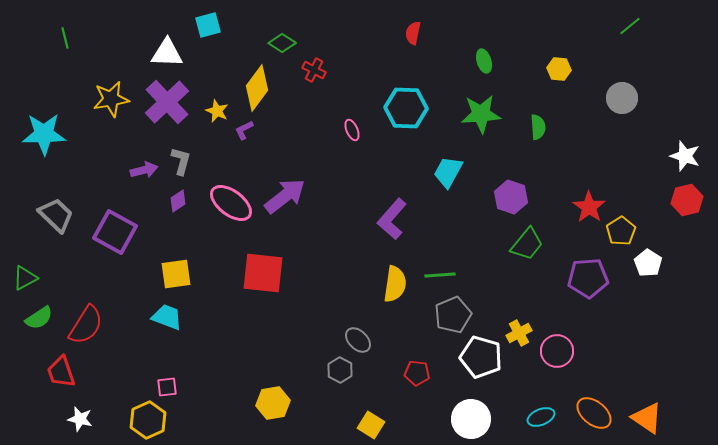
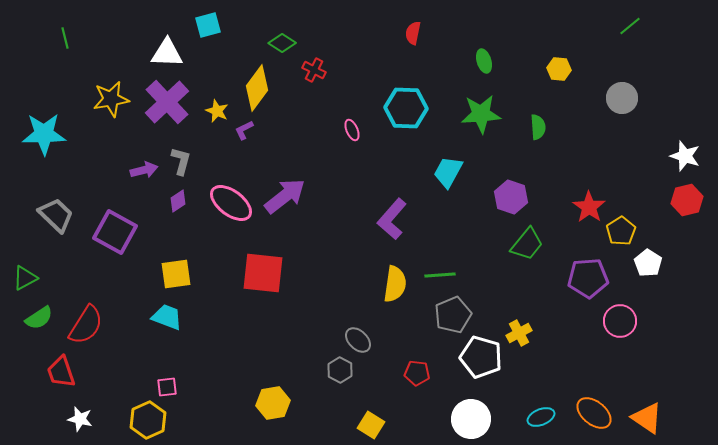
pink circle at (557, 351): moved 63 px right, 30 px up
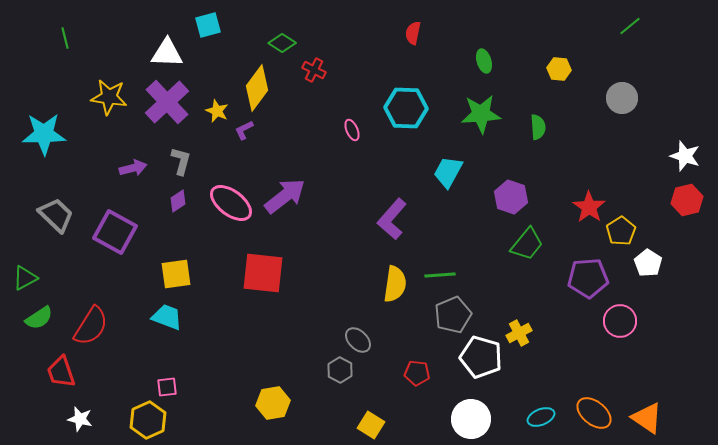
yellow star at (111, 99): moved 2 px left, 2 px up; rotated 18 degrees clockwise
purple arrow at (144, 170): moved 11 px left, 2 px up
red semicircle at (86, 325): moved 5 px right, 1 px down
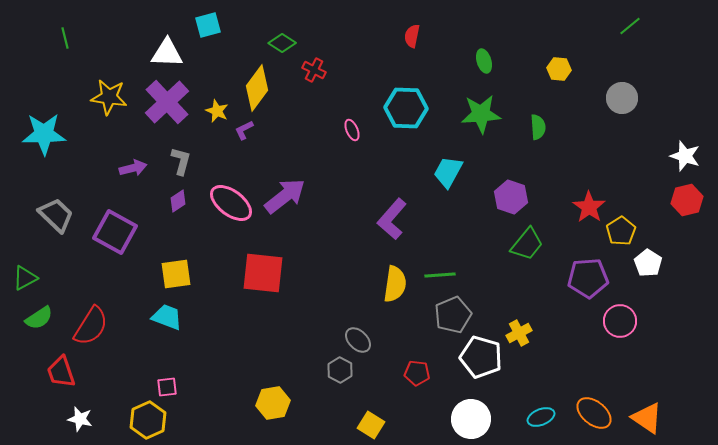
red semicircle at (413, 33): moved 1 px left, 3 px down
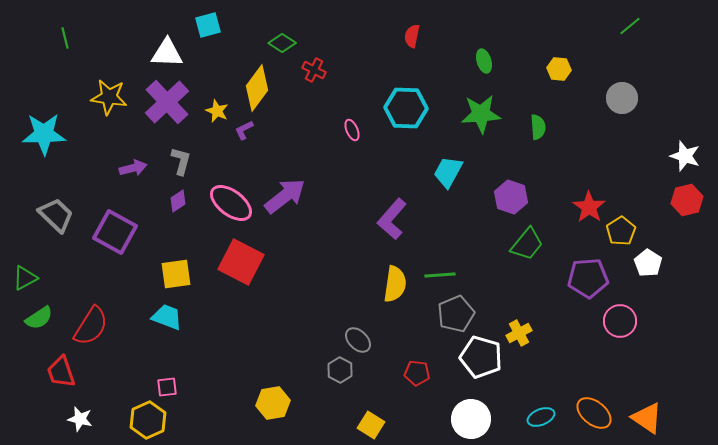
red square at (263, 273): moved 22 px left, 11 px up; rotated 21 degrees clockwise
gray pentagon at (453, 315): moved 3 px right, 1 px up
